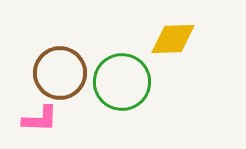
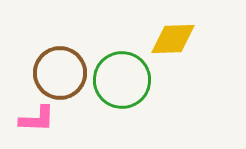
green circle: moved 2 px up
pink L-shape: moved 3 px left
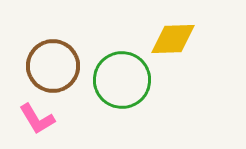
brown circle: moved 7 px left, 7 px up
pink L-shape: rotated 57 degrees clockwise
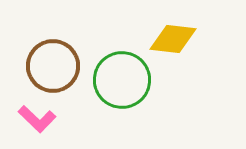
yellow diamond: rotated 9 degrees clockwise
pink L-shape: rotated 15 degrees counterclockwise
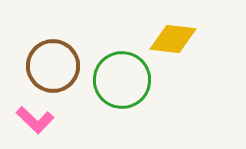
pink L-shape: moved 2 px left, 1 px down
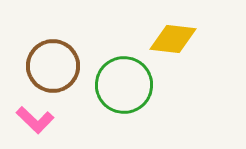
green circle: moved 2 px right, 5 px down
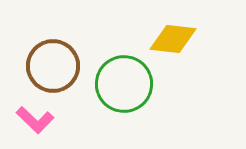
green circle: moved 1 px up
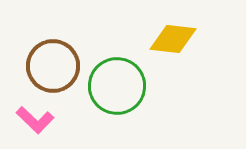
green circle: moved 7 px left, 2 px down
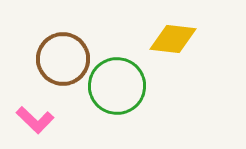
brown circle: moved 10 px right, 7 px up
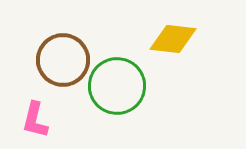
brown circle: moved 1 px down
pink L-shape: rotated 60 degrees clockwise
